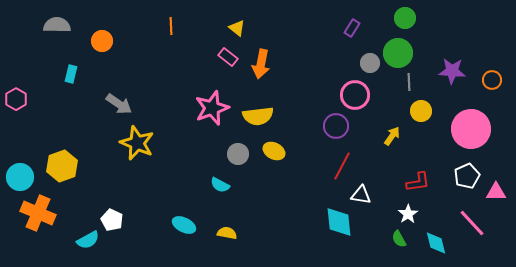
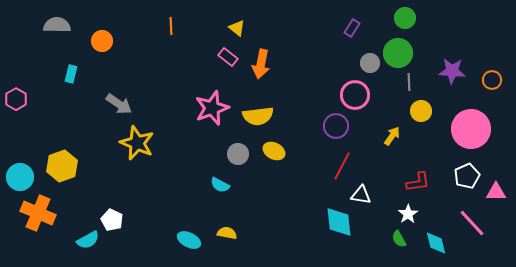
cyan ellipse at (184, 225): moved 5 px right, 15 px down
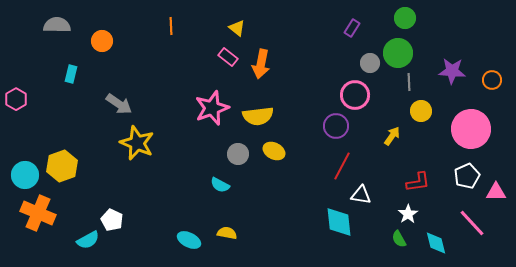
cyan circle at (20, 177): moved 5 px right, 2 px up
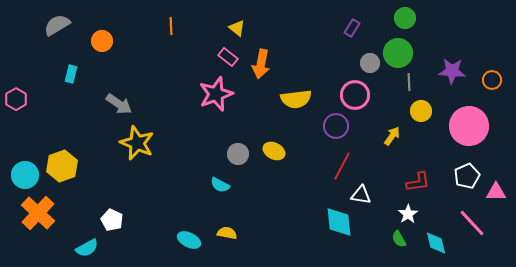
gray semicircle at (57, 25): rotated 32 degrees counterclockwise
pink star at (212, 108): moved 4 px right, 14 px up
yellow semicircle at (258, 116): moved 38 px right, 17 px up
pink circle at (471, 129): moved 2 px left, 3 px up
orange cross at (38, 213): rotated 20 degrees clockwise
cyan semicircle at (88, 240): moved 1 px left, 8 px down
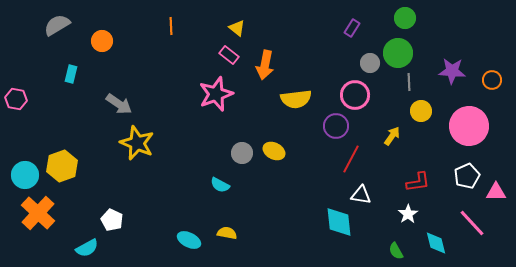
pink rectangle at (228, 57): moved 1 px right, 2 px up
orange arrow at (261, 64): moved 4 px right, 1 px down
pink hexagon at (16, 99): rotated 20 degrees counterclockwise
gray circle at (238, 154): moved 4 px right, 1 px up
red line at (342, 166): moved 9 px right, 7 px up
green semicircle at (399, 239): moved 3 px left, 12 px down
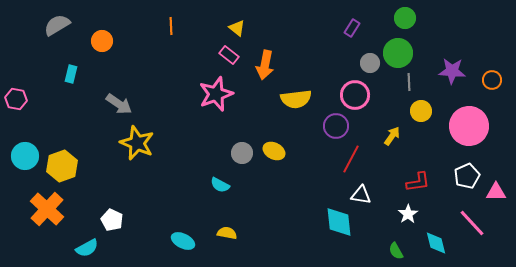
cyan circle at (25, 175): moved 19 px up
orange cross at (38, 213): moved 9 px right, 4 px up
cyan ellipse at (189, 240): moved 6 px left, 1 px down
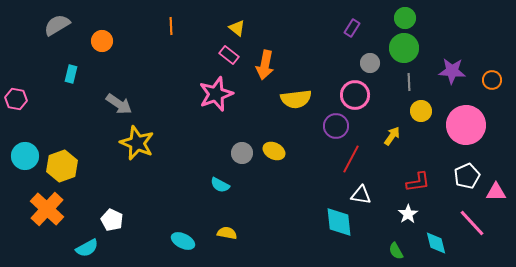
green circle at (398, 53): moved 6 px right, 5 px up
pink circle at (469, 126): moved 3 px left, 1 px up
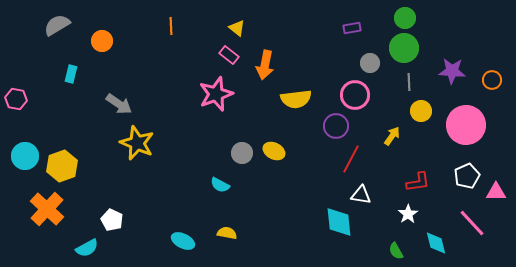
purple rectangle at (352, 28): rotated 48 degrees clockwise
